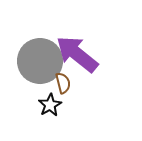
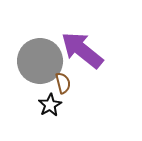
purple arrow: moved 5 px right, 4 px up
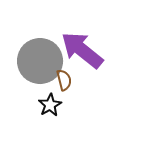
brown semicircle: moved 1 px right, 3 px up
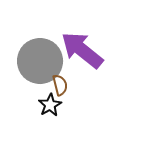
brown semicircle: moved 4 px left, 5 px down
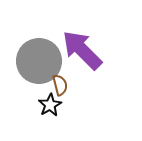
purple arrow: rotated 6 degrees clockwise
gray circle: moved 1 px left
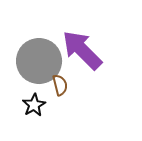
black star: moved 16 px left
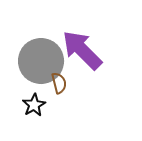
gray circle: moved 2 px right
brown semicircle: moved 1 px left, 2 px up
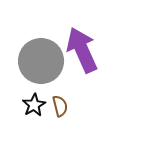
purple arrow: rotated 21 degrees clockwise
brown semicircle: moved 1 px right, 23 px down
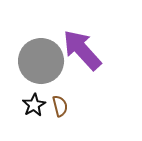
purple arrow: rotated 18 degrees counterclockwise
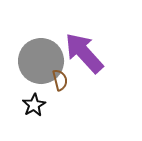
purple arrow: moved 2 px right, 3 px down
brown semicircle: moved 26 px up
